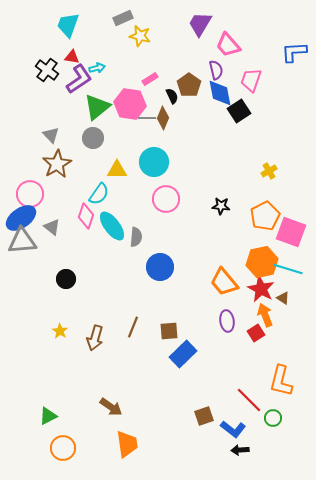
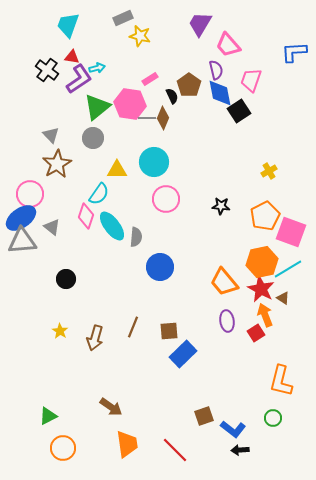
cyan line at (288, 269): rotated 48 degrees counterclockwise
red line at (249, 400): moved 74 px left, 50 px down
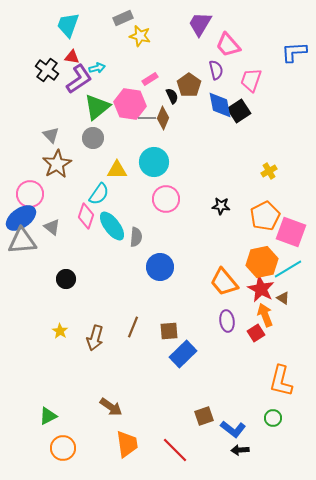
blue diamond at (220, 93): moved 12 px down
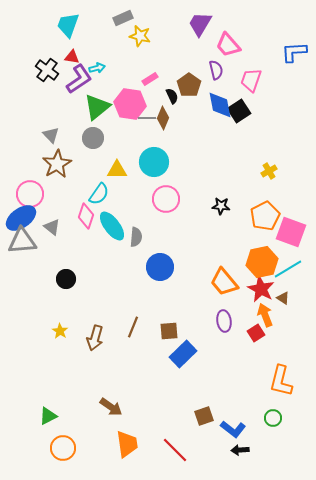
purple ellipse at (227, 321): moved 3 px left
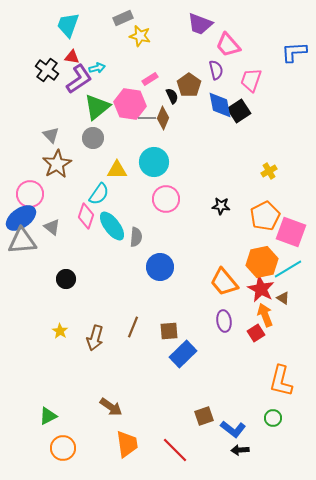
purple trapezoid at (200, 24): rotated 100 degrees counterclockwise
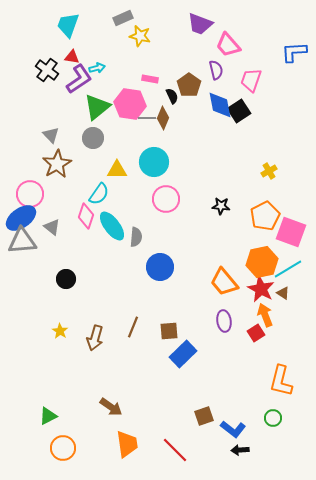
pink rectangle at (150, 79): rotated 42 degrees clockwise
brown triangle at (283, 298): moved 5 px up
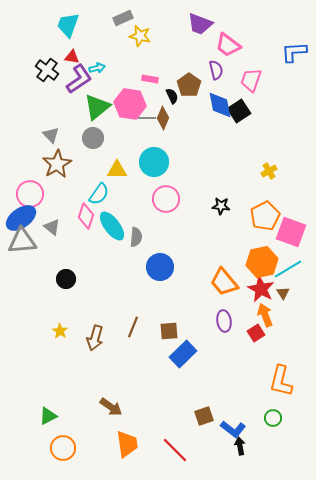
pink trapezoid at (228, 45): rotated 12 degrees counterclockwise
brown triangle at (283, 293): rotated 24 degrees clockwise
black arrow at (240, 450): moved 4 px up; rotated 84 degrees clockwise
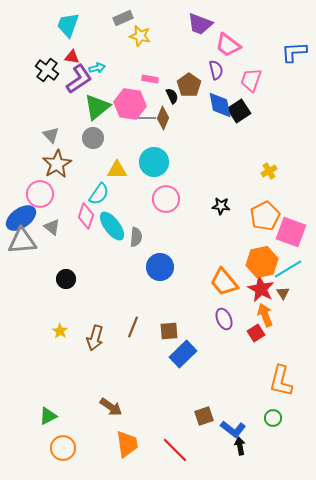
pink circle at (30, 194): moved 10 px right
purple ellipse at (224, 321): moved 2 px up; rotated 15 degrees counterclockwise
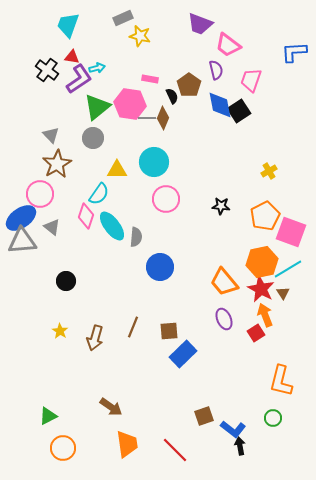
black circle at (66, 279): moved 2 px down
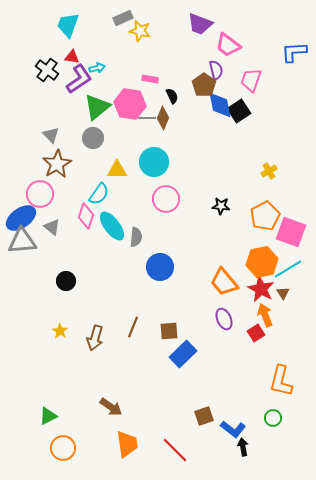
yellow star at (140, 36): moved 5 px up
brown pentagon at (189, 85): moved 15 px right
black arrow at (240, 446): moved 3 px right, 1 px down
